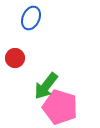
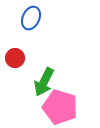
green arrow: moved 2 px left, 4 px up; rotated 12 degrees counterclockwise
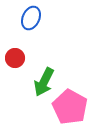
pink pentagon: moved 10 px right; rotated 12 degrees clockwise
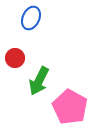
green arrow: moved 5 px left, 1 px up
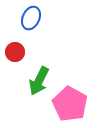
red circle: moved 6 px up
pink pentagon: moved 3 px up
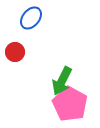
blue ellipse: rotated 15 degrees clockwise
green arrow: moved 23 px right
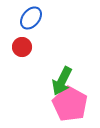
red circle: moved 7 px right, 5 px up
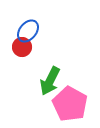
blue ellipse: moved 3 px left, 13 px down
green arrow: moved 12 px left
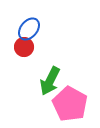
blue ellipse: moved 1 px right, 2 px up
red circle: moved 2 px right
